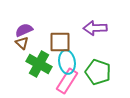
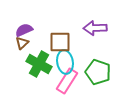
brown triangle: rotated 32 degrees clockwise
cyan ellipse: moved 2 px left
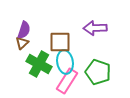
purple semicircle: rotated 132 degrees clockwise
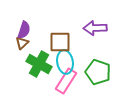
pink rectangle: moved 1 px left
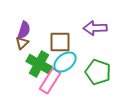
cyan ellipse: rotated 60 degrees clockwise
pink rectangle: moved 16 px left
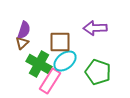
cyan ellipse: moved 1 px up
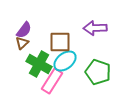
purple semicircle: rotated 18 degrees clockwise
pink rectangle: moved 2 px right
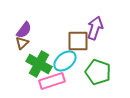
purple arrow: rotated 110 degrees clockwise
brown square: moved 18 px right, 1 px up
pink rectangle: rotated 40 degrees clockwise
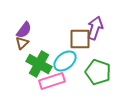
brown square: moved 2 px right, 2 px up
